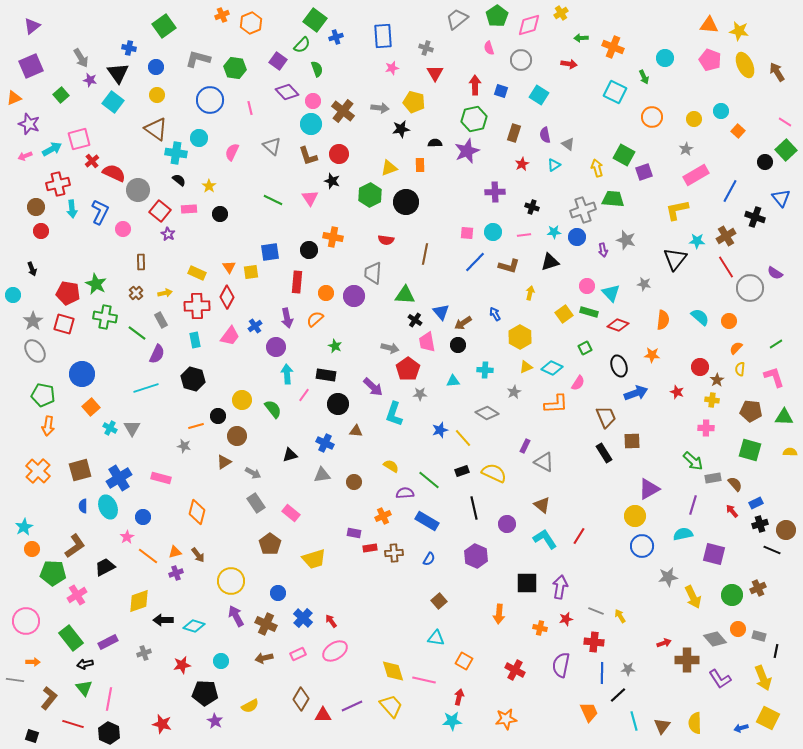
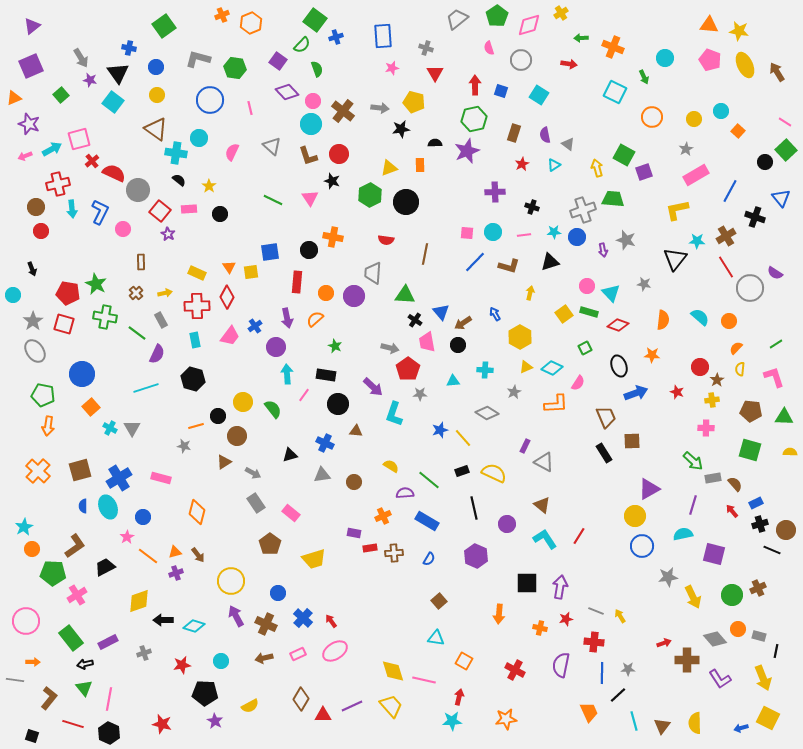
yellow circle at (242, 400): moved 1 px right, 2 px down
yellow cross at (712, 400): rotated 16 degrees counterclockwise
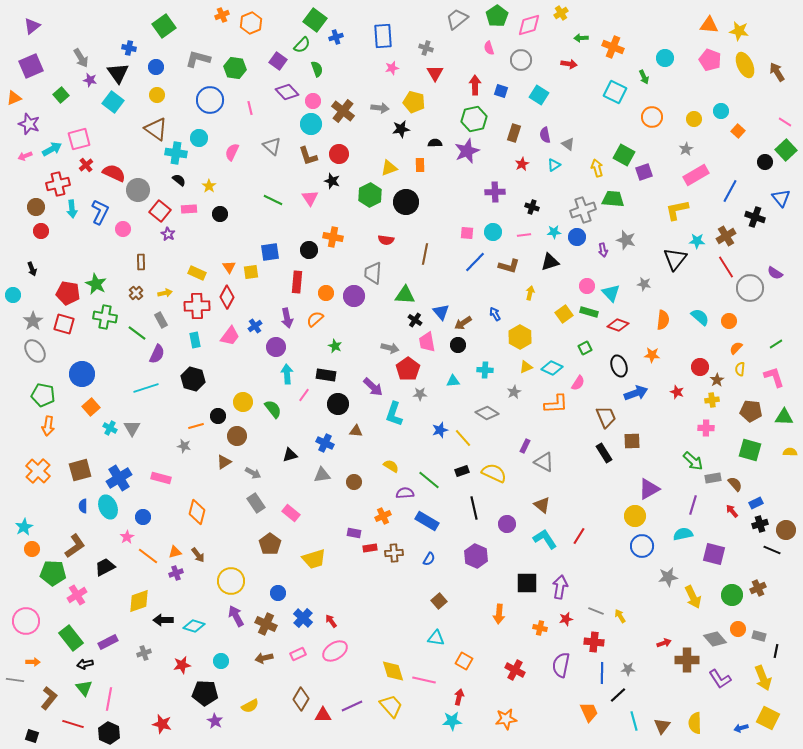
red cross at (92, 161): moved 6 px left, 4 px down
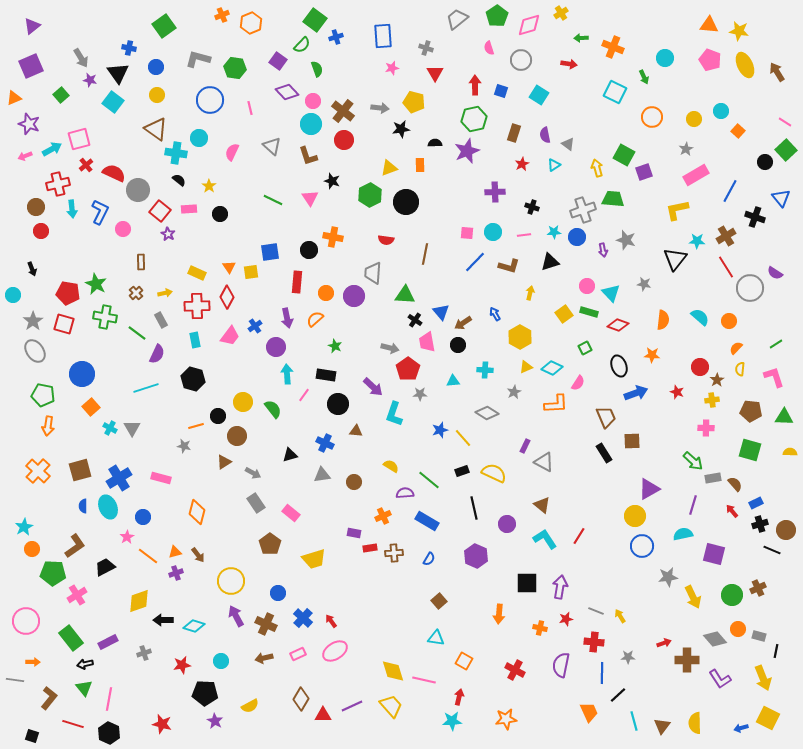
red circle at (339, 154): moved 5 px right, 14 px up
gray star at (628, 669): moved 12 px up
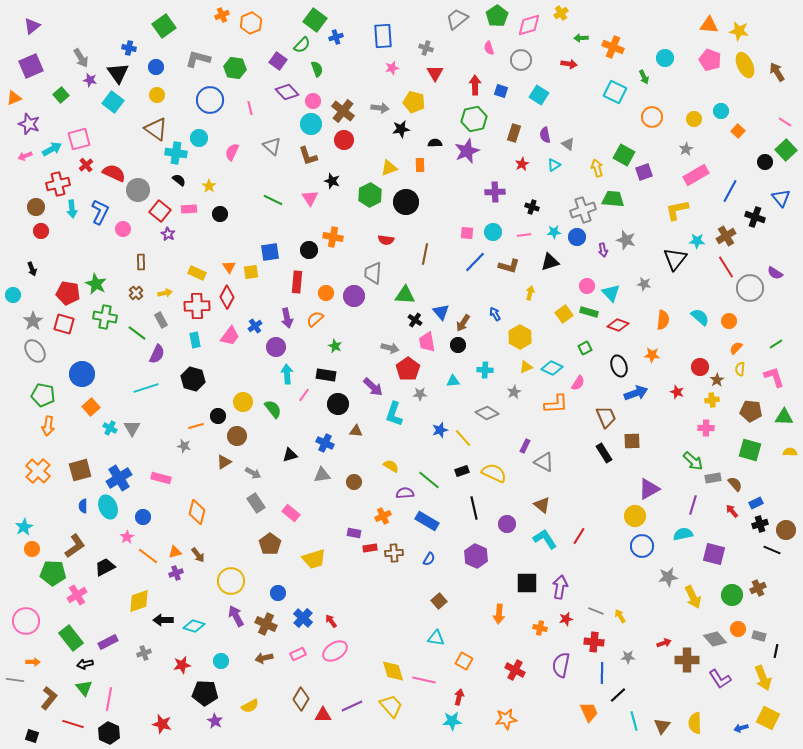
brown arrow at (463, 323): rotated 24 degrees counterclockwise
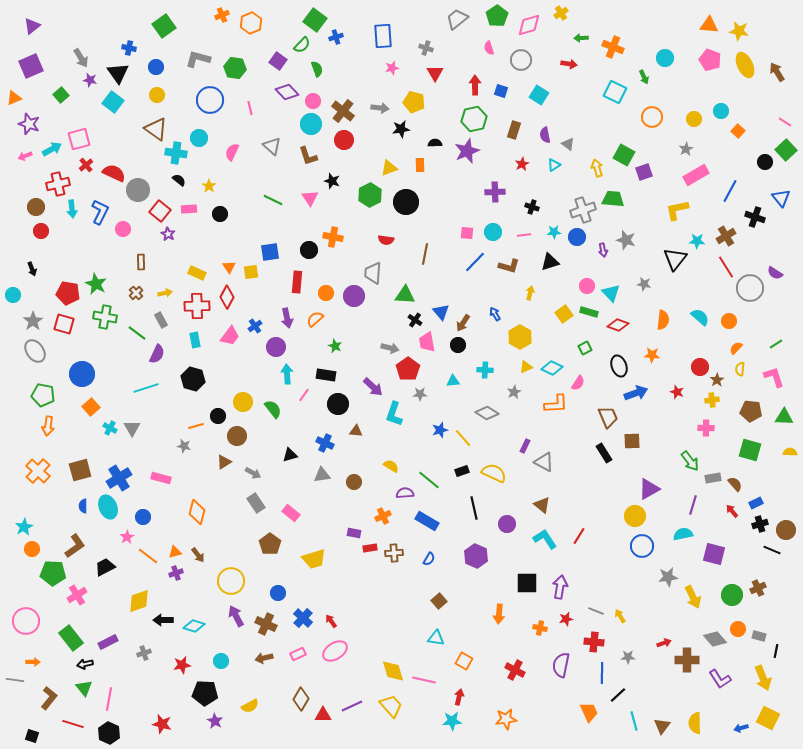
brown rectangle at (514, 133): moved 3 px up
brown trapezoid at (606, 417): moved 2 px right
green arrow at (693, 461): moved 3 px left; rotated 10 degrees clockwise
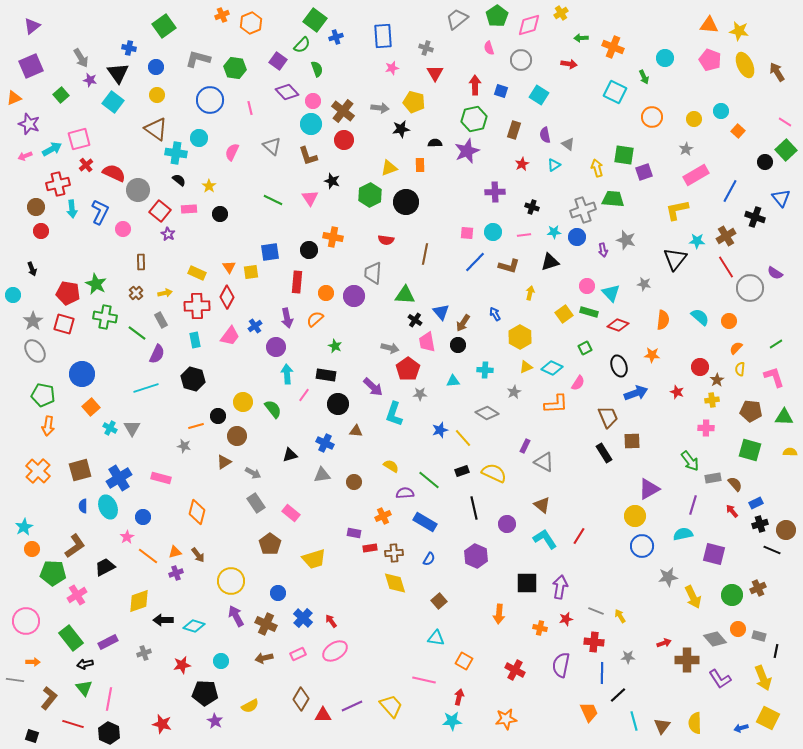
green square at (624, 155): rotated 20 degrees counterclockwise
blue rectangle at (427, 521): moved 2 px left, 1 px down
yellow diamond at (393, 671): moved 2 px right, 88 px up
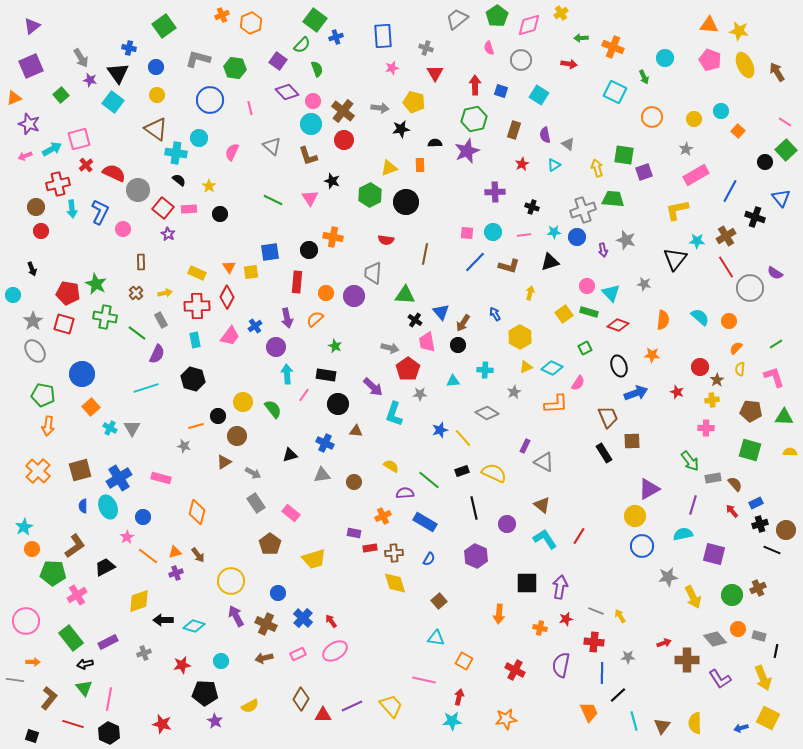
red square at (160, 211): moved 3 px right, 3 px up
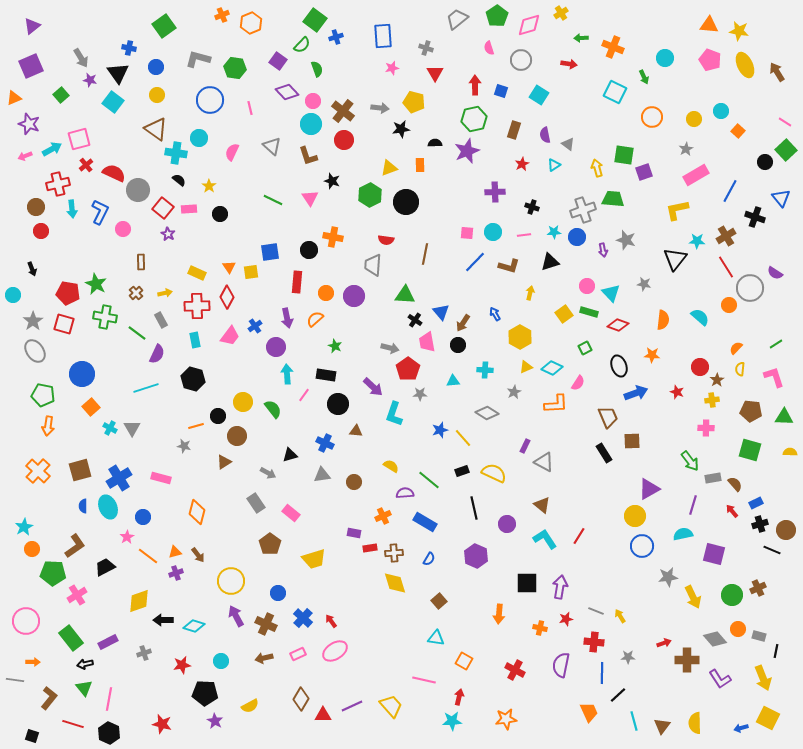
gray trapezoid at (373, 273): moved 8 px up
orange circle at (729, 321): moved 16 px up
gray arrow at (253, 473): moved 15 px right
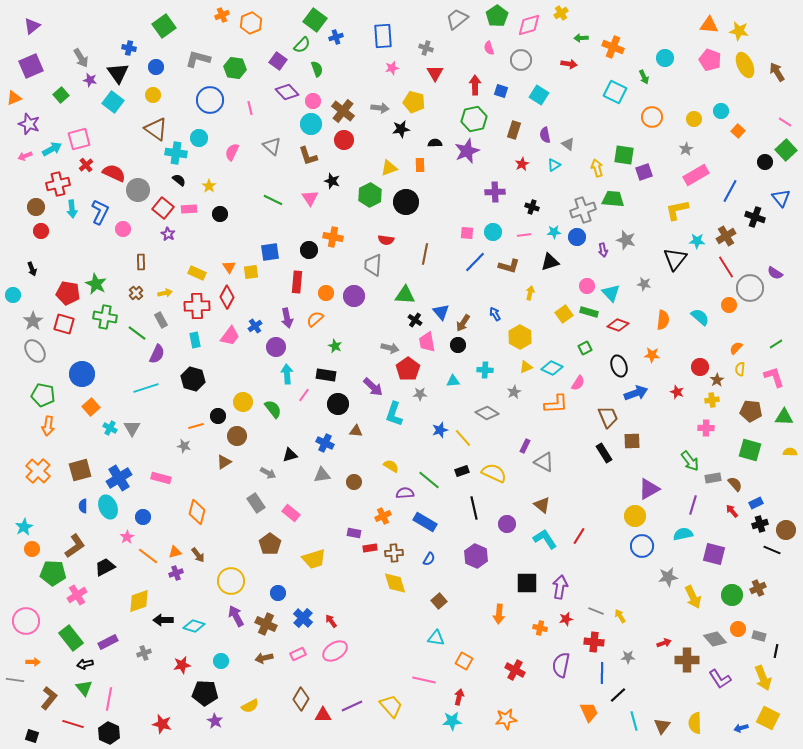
yellow circle at (157, 95): moved 4 px left
